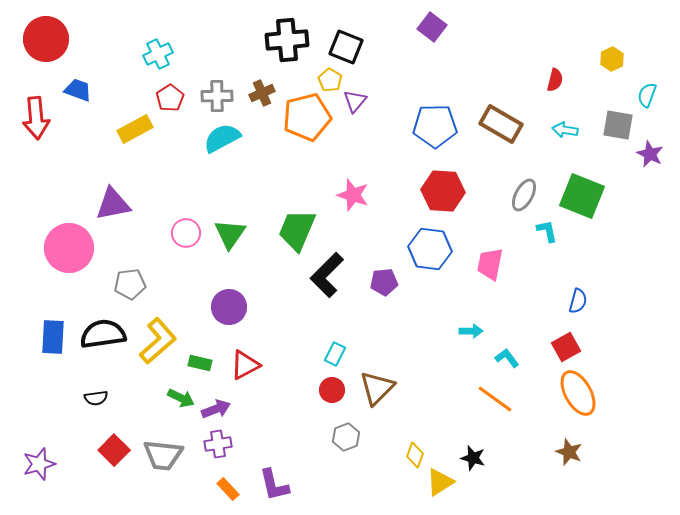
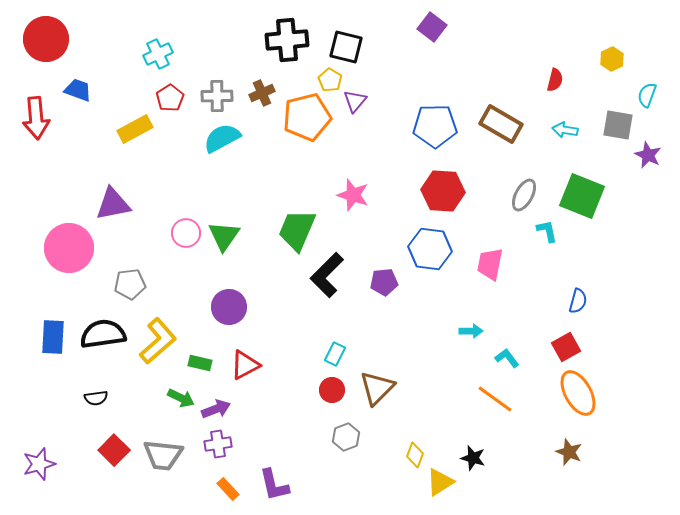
black square at (346, 47): rotated 8 degrees counterclockwise
purple star at (650, 154): moved 2 px left, 1 px down
green triangle at (230, 234): moved 6 px left, 2 px down
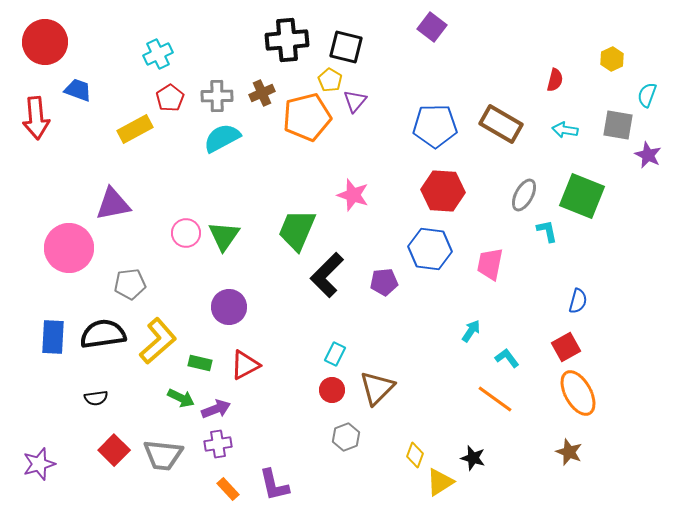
red circle at (46, 39): moved 1 px left, 3 px down
cyan arrow at (471, 331): rotated 55 degrees counterclockwise
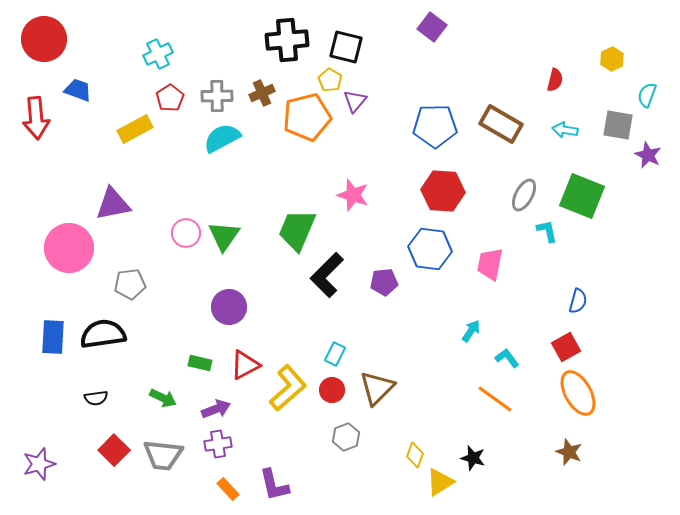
red circle at (45, 42): moved 1 px left, 3 px up
yellow L-shape at (158, 341): moved 130 px right, 47 px down
green arrow at (181, 398): moved 18 px left
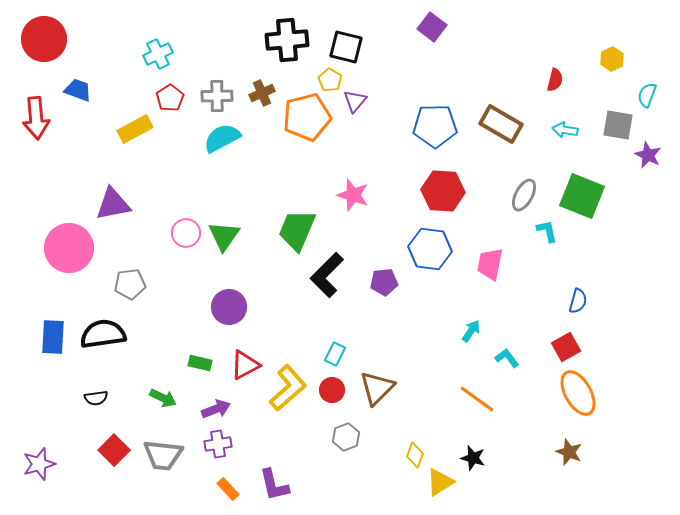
orange line at (495, 399): moved 18 px left
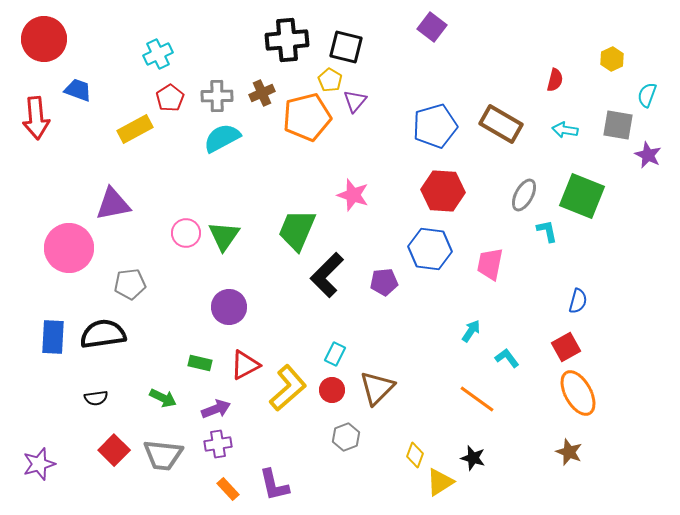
blue pentagon at (435, 126): rotated 15 degrees counterclockwise
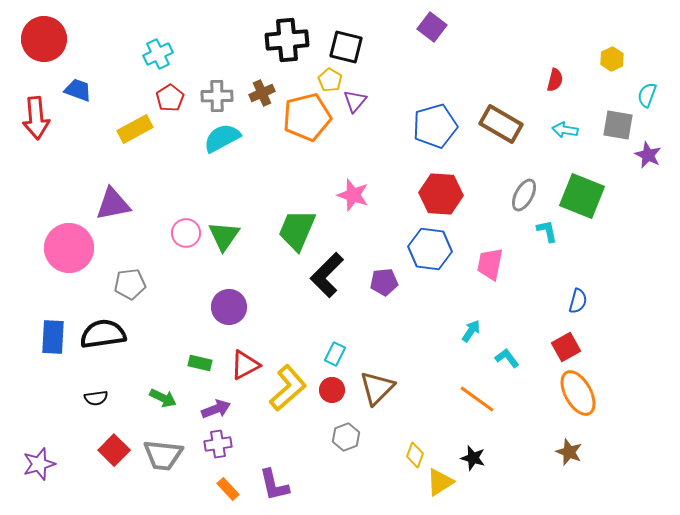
red hexagon at (443, 191): moved 2 px left, 3 px down
